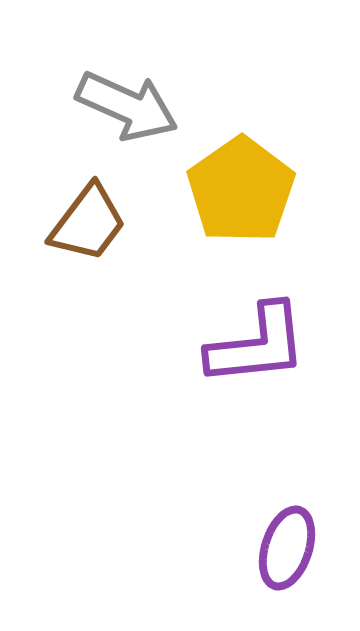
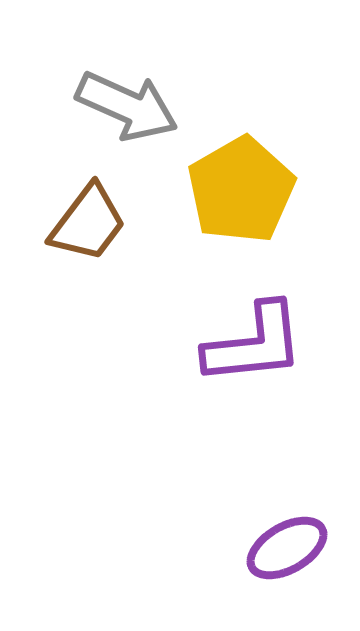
yellow pentagon: rotated 5 degrees clockwise
purple L-shape: moved 3 px left, 1 px up
purple ellipse: rotated 42 degrees clockwise
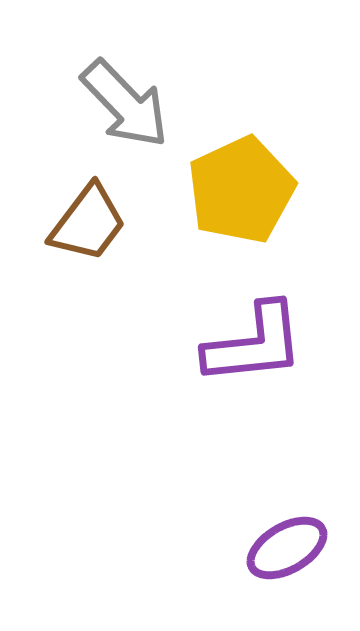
gray arrow: moved 2 px left, 2 px up; rotated 22 degrees clockwise
yellow pentagon: rotated 5 degrees clockwise
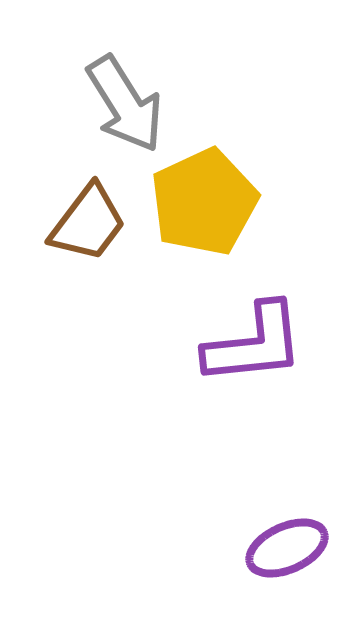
gray arrow: rotated 12 degrees clockwise
yellow pentagon: moved 37 px left, 12 px down
purple ellipse: rotated 6 degrees clockwise
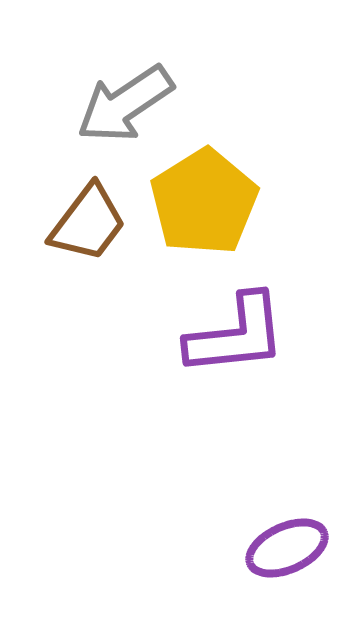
gray arrow: rotated 88 degrees clockwise
yellow pentagon: rotated 7 degrees counterclockwise
purple L-shape: moved 18 px left, 9 px up
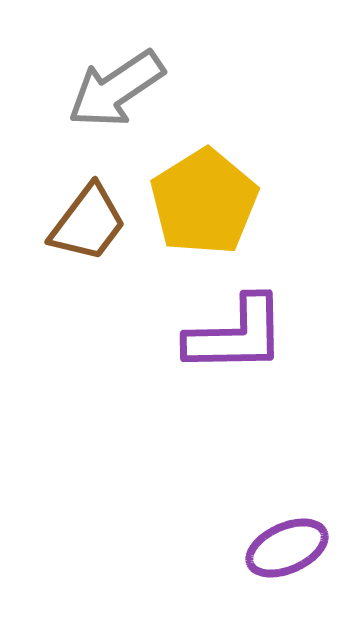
gray arrow: moved 9 px left, 15 px up
purple L-shape: rotated 5 degrees clockwise
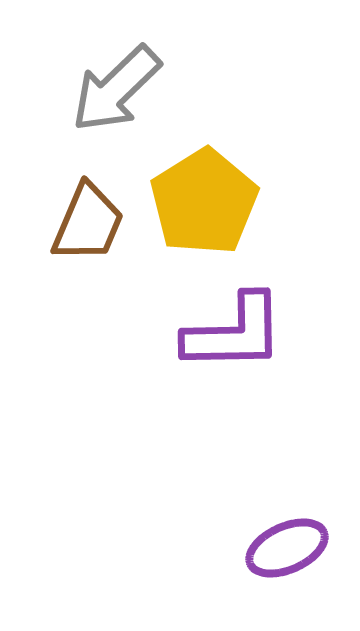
gray arrow: rotated 10 degrees counterclockwise
brown trapezoid: rotated 14 degrees counterclockwise
purple L-shape: moved 2 px left, 2 px up
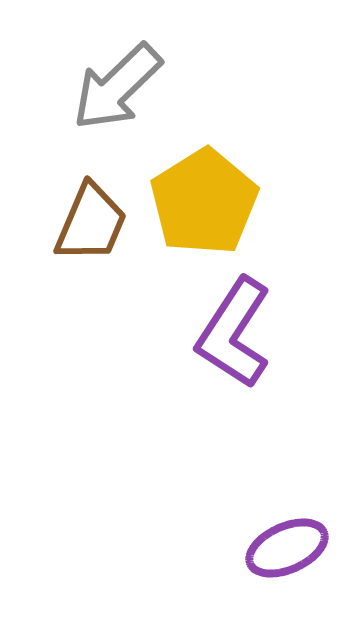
gray arrow: moved 1 px right, 2 px up
brown trapezoid: moved 3 px right
purple L-shape: rotated 124 degrees clockwise
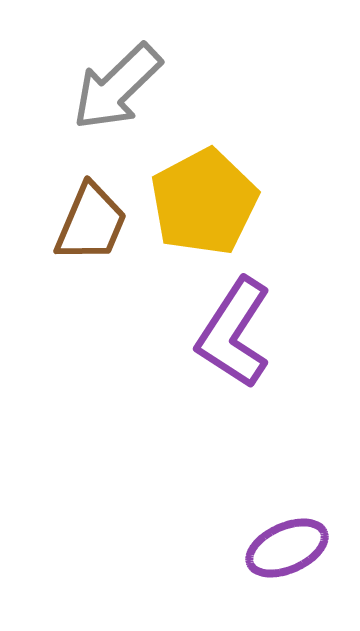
yellow pentagon: rotated 4 degrees clockwise
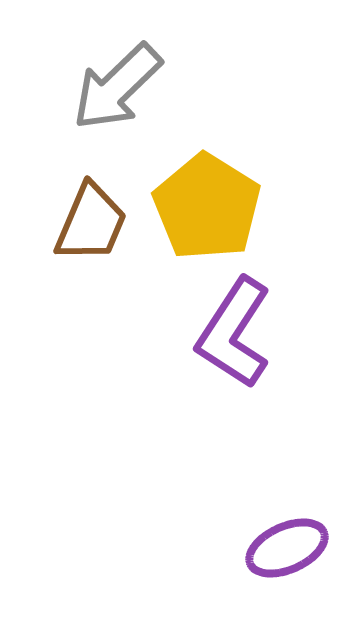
yellow pentagon: moved 3 px right, 5 px down; rotated 12 degrees counterclockwise
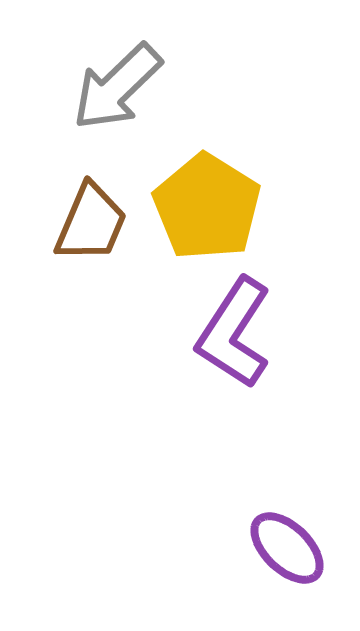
purple ellipse: rotated 68 degrees clockwise
